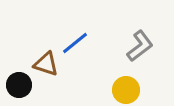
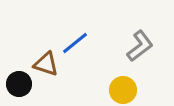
black circle: moved 1 px up
yellow circle: moved 3 px left
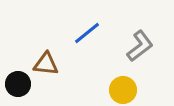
blue line: moved 12 px right, 10 px up
brown triangle: rotated 12 degrees counterclockwise
black circle: moved 1 px left
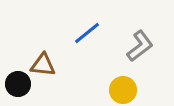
brown triangle: moved 3 px left, 1 px down
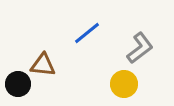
gray L-shape: moved 2 px down
yellow circle: moved 1 px right, 6 px up
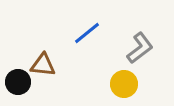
black circle: moved 2 px up
